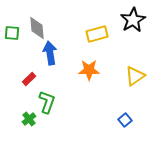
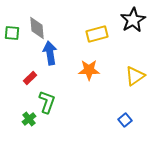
red rectangle: moved 1 px right, 1 px up
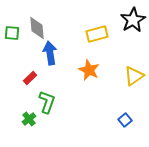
orange star: rotated 25 degrees clockwise
yellow triangle: moved 1 px left
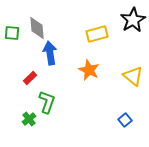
yellow triangle: moved 1 px left; rotated 45 degrees counterclockwise
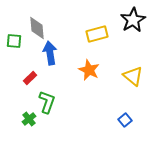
green square: moved 2 px right, 8 px down
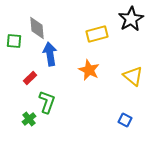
black star: moved 2 px left, 1 px up
blue arrow: moved 1 px down
blue square: rotated 24 degrees counterclockwise
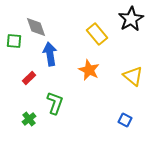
gray diamond: moved 1 px left, 1 px up; rotated 15 degrees counterclockwise
yellow rectangle: rotated 65 degrees clockwise
red rectangle: moved 1 px left
green L-shape: moved 8 px right, 1 px down
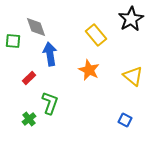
yellow rectangle: moved 1 px left, 1 px down
green square: moved 1 px left
green L-shape: moved 5 px left
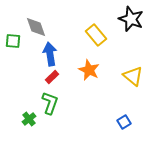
black star: rotated 20 degrees counterclockwise
red rectangle: moved 23 px right, 1 px up
blue square: moved 1 px left, 2 px down; rotated 32 degrees clockwise
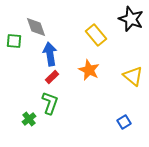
green square: moved 1 px right
